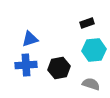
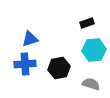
blue cross: moved 1 px left, 1 px up
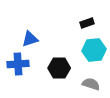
blue cross: moved 7 px left
black hexagon: rotated 10 degrees clockwise
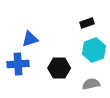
cyan hexagon: rotated 15 degrees counterclockwise
gray semicircle: rotated 30 degrees counterclockwise
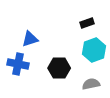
blue cross: rotated 15 degrees clockwise
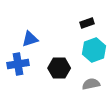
blue cross: rotated 20 degrees counterclockwise
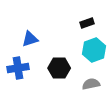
blue cross: moved 4 px down
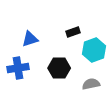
black rectangle: moved 14 px left, 9 px down
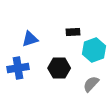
black rectangle: rotated 16 degrees clockwise
gray semicircle: rotated 36 degrees counterclockwise
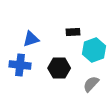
blue triangle: moved 1 px right
blue cross: moved 2 px right, 3 px up; rotated 15 degrees clockwise
